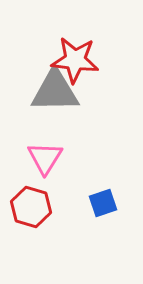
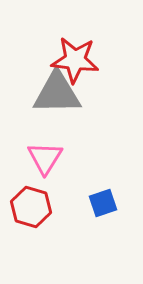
gray triangle: moved 2 px right, 2 px down
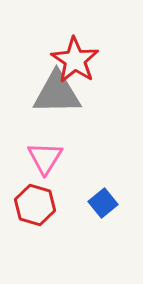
red star: rotated 27 degrees clockwise
blue square: rotated 20 degrees counterclockwise
red hexagon: moved 4 px right, 2 px up
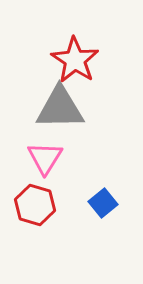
gray triangle: moved 3 px right, 15 px down
